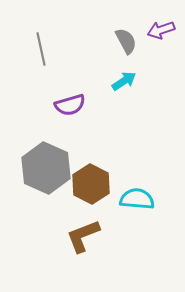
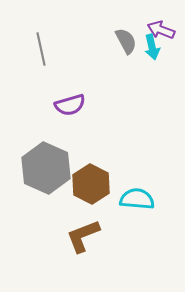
purple arrow: rotated 40 degrees clockwise
cyan arrow: moved 28 px right, 34 px up; rotated 110 degrees clockwise
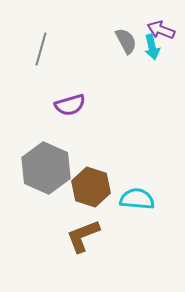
gray line: rotated 28 degrees clockwise
brown hexagon: moved 3 px down; rotated 9 degrees counterclockwise
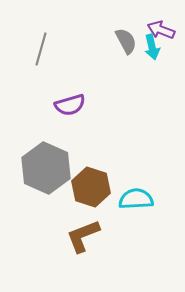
cyan semicircle: moved 1 px left; rotated 8 degrees counterclockwise
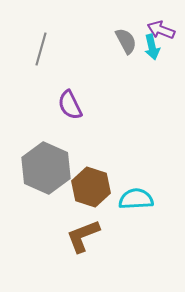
purple semicircle: rotated 80 degrees clockwise
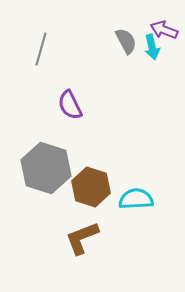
purple arrow: moved 3 px right
gray hexagon: rotated 6 degrees counterclockwise
brown L-shape: moved 1 px left, 2 px down
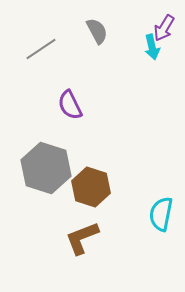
purple arrow: moved 2 px up; rotated 80 degrees counterclockwise
gray semicircle: moved 29 px left, 10 px up
gray line: rotated 40 degrees clockwise
cyan semicircle: moved 25 px right, 15 px down; rotated 76 degrees counterclockwise
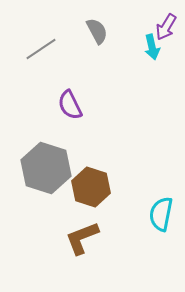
purple arrow: moved 2 px right, 1 px up
